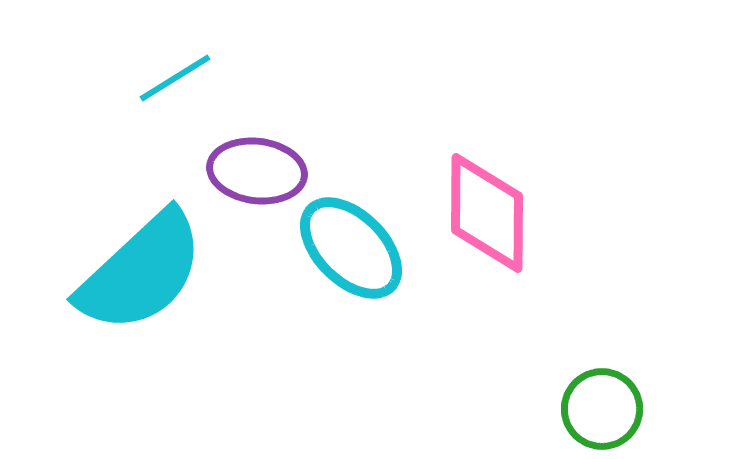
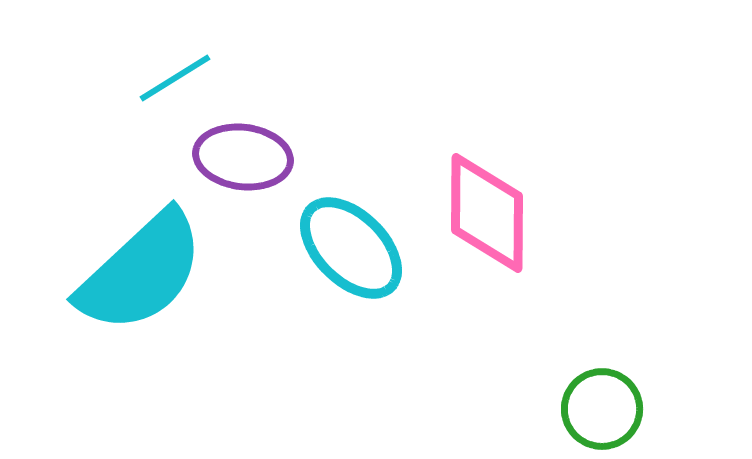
purple ellipse: moved 14 px left, 14 px up
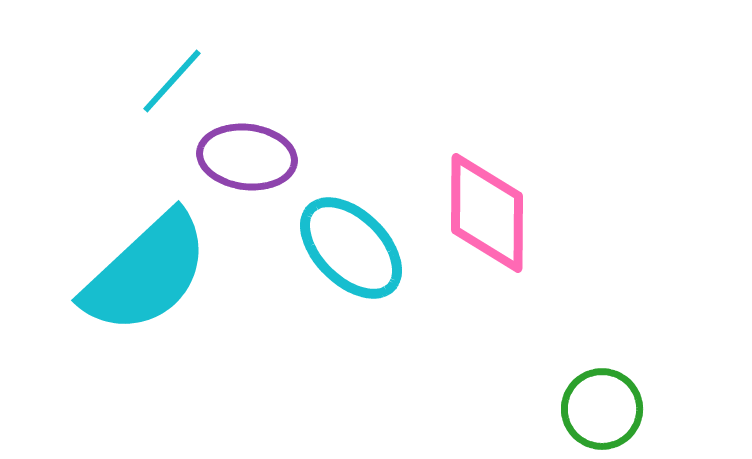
cyan line: moved 3 px left, 3 px down; rotated 16 degrees counterclockwise
purple ellipse: moved 4 px right
cyan semicircle: moved 5 px right, 1 px down
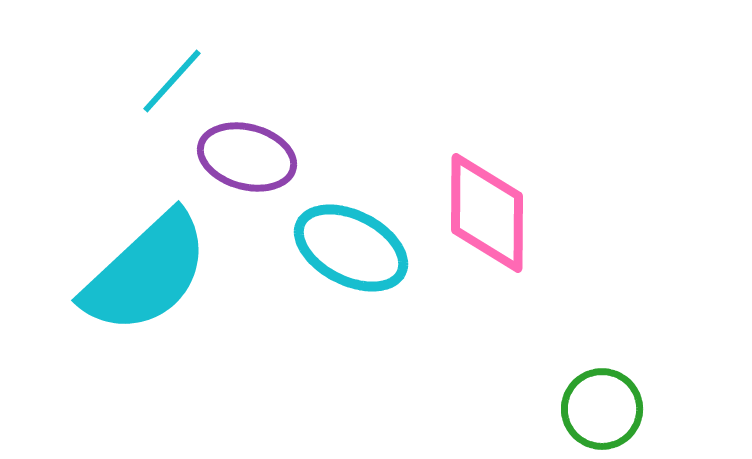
purple ellipse: rotated 8 degrees clockwise
cyan ellipse: rotated 18 degrees counterclockwise
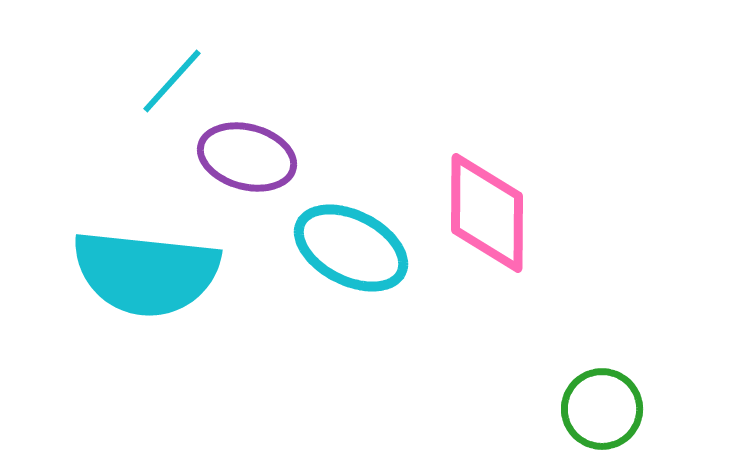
cyan semicircle: rotated 49 degrees clockwise
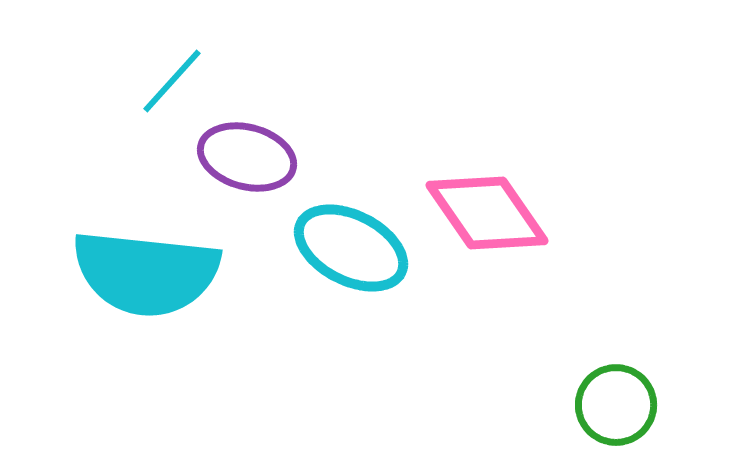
pink diamond: rotated 35 degrees counterclockwise
green circle: moved 14 px right, 4 px up
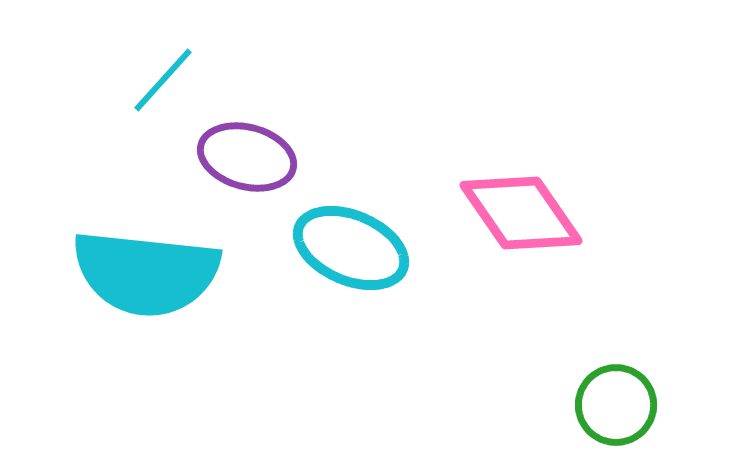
cyan line: moved 9 px left, 1 px up
pink diamond: moved 34 px right
cyan ellipse: rotated 4 degrees counterclockwise
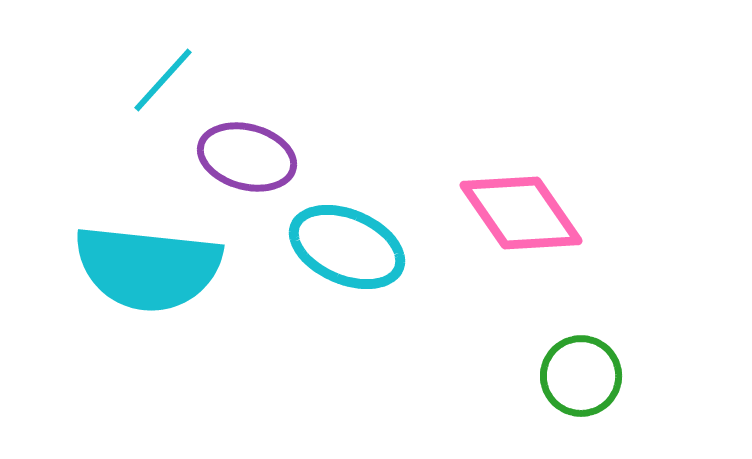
cyan ellipse: moved 4 px left, 1 px up
cyan semicircle: moved 2 px right, 5 px up
green circle: moved 35 px left, 29 px up
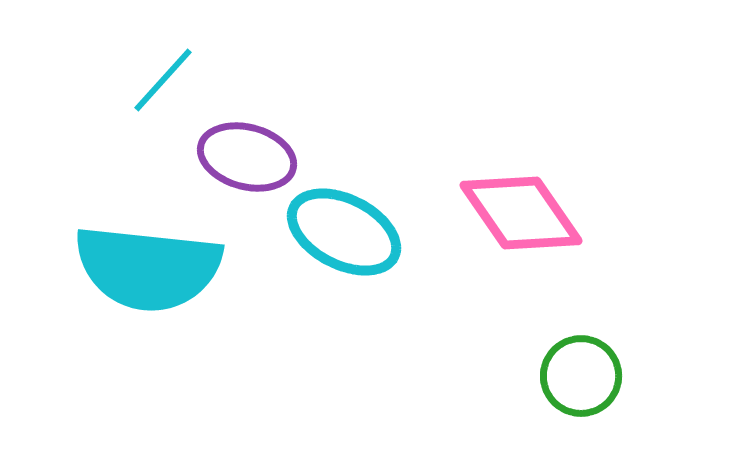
cyan ellipse: moved 3 px left, 15 px up; rotated 4 degrees clockwise
